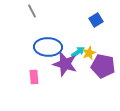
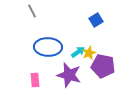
purple star: moved 4 px right, 11 px down
pink rectangle: moved 1 px right, 3 px down
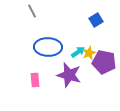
purple pentagon: moved 1 px right, 4 px up
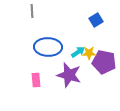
gray line: rotated 24 degrees clockwise
yellow star: rotated 24 degrees clockwise
pink rectangle: moved 1 px right
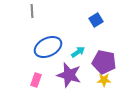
blue ellipse: rotated 28 degrees counterclockwise
yellow star: moved 15 px right, 27 px down
pink rectangle: rotated 24 degrees clockwise
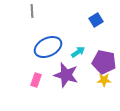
purple star: moved 3 px left
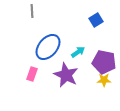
blue ellipse: rotated 24 degrees counterclockwise
purple star: rotated 10 degrees clockwise
pink rectangle: moved 4 px left, 6 px up
